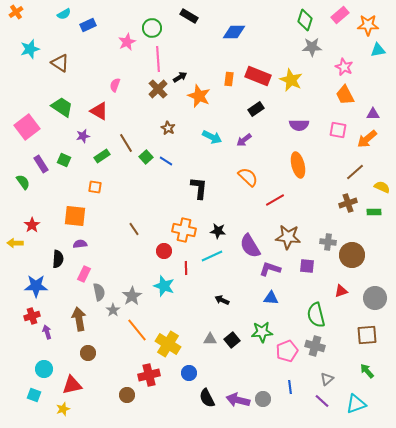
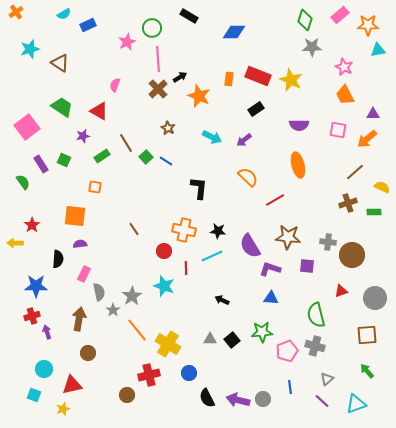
brown arrow at (79, 319): rotated 20 degrees clockwise
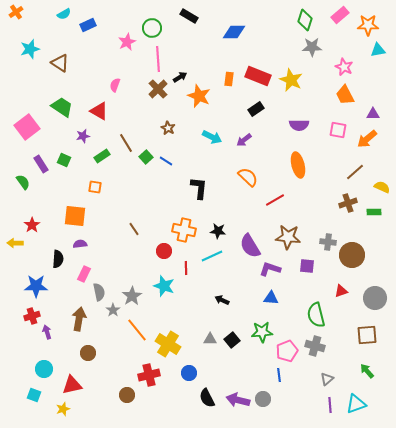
blue line at (290, 387): moved 11 px left, 12 px up
purple line at (322, 401): moved 8 px right, 4 px down; rotated 42 degrees clockwise
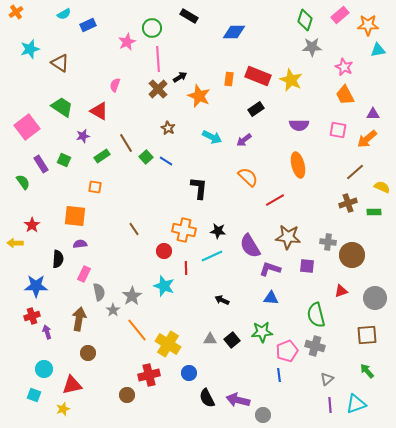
gray circle at (263, 399): moved 16 px down
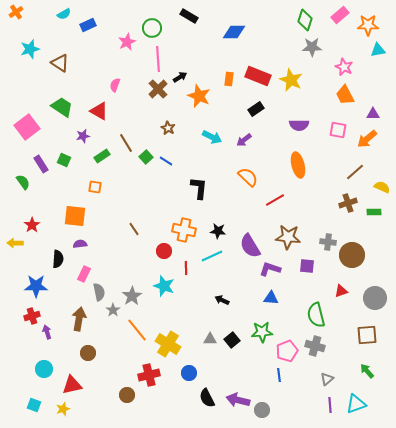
cyan square at (34, 395): moved 10 px down
gray circle at (263, 415): moved 1 px left, 5 px up
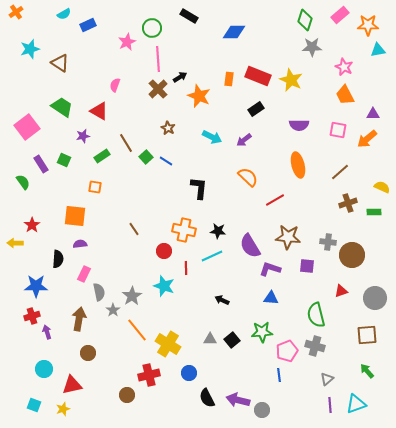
brown line at (355, 172): moved 15 px left
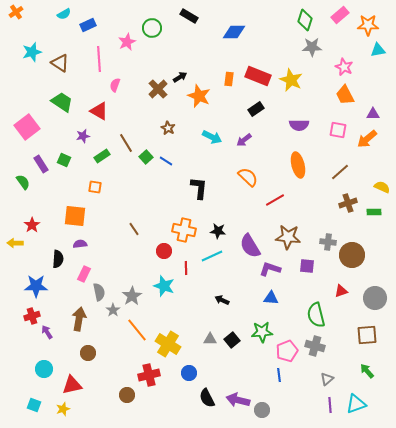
cyan star at (30, 49): moved 2 px right, 3 px down
pink line at (158, 59): moved 59 px left
green trapezoid at (62, 107): moved 5 px up
purple arrow at (47, 332): rotated 16 degrees counterclockwise
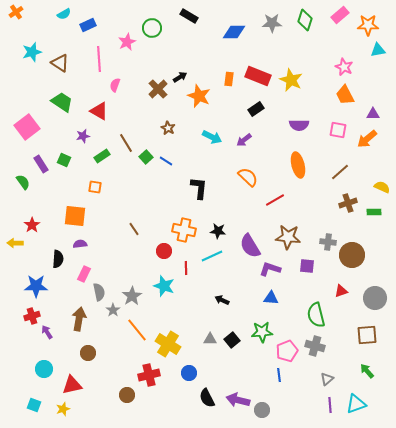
gray star at (312, 47): moved 40 px left, 24 px up
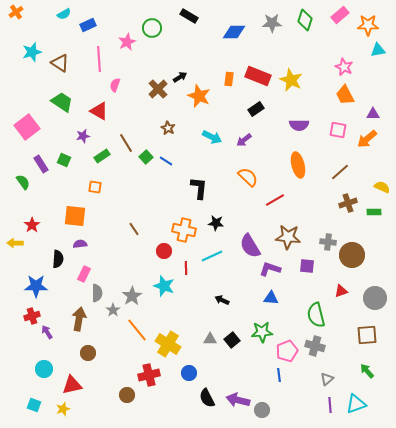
black star at (218, 231): moved 2 px left, 8 px up
gray semicircle at (99, 292): moved 2 px left, 1 px down; rotated 12 degrees clockwise
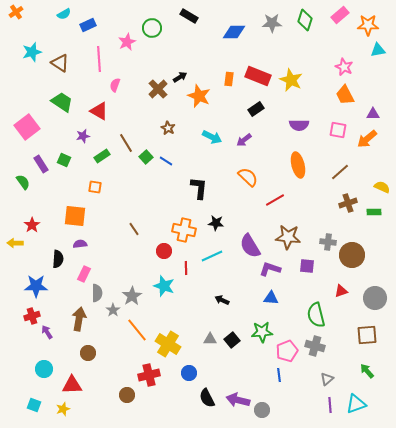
red triangle at (72, 385): rotated 10 degrees clockwise
